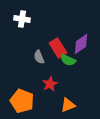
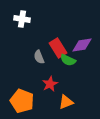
purple diamond: moved 1 px right, 1 px down; rotated 25 degrees clockwise
orange triangle: moved 2 px left, 3 px up
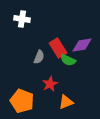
gray semicircle: rotated 136 degrees counterclockwise
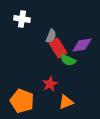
gray semicircle: moved 12 px right, 21 px up
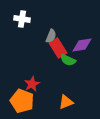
red star: moved 18 px left
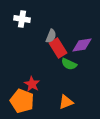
green semicircle: moved 1 px right, 4 px down
red star: rotated 14 degrees counterclockwise
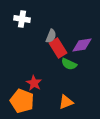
red star: moved 2 px right, 1 px up
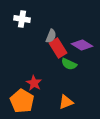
purple diamond: rotated 40 degrees clockwise
orange pentagon: rotated 10 degrees clockwise
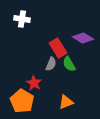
gray semicircle: moved 28 px down
purple diamond: moved 1 px right, 7 px up
green semicircle: rotated 35 degrees clockwise
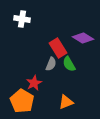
red star: rotated 14 degrees clockwise
